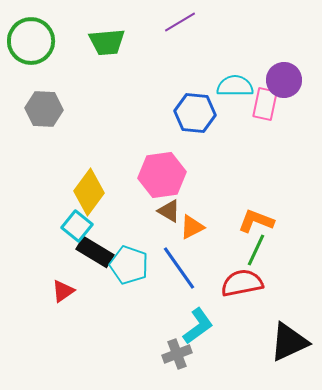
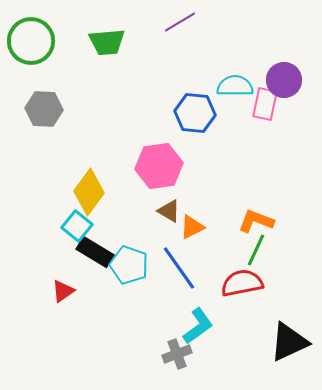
pink hexagon: moved 3 px left, 9 px up
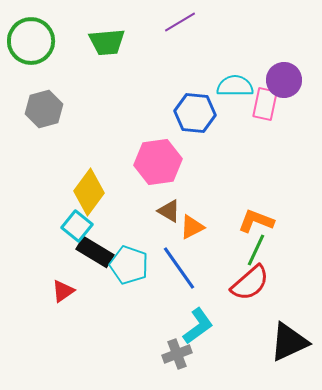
gray hexagon: rotated 18 degrees counterclockwise
pink hexagon: moved 1 px left, 4 px up
red semicircle: moved 8 px right; rotated 150 degrees clockwise
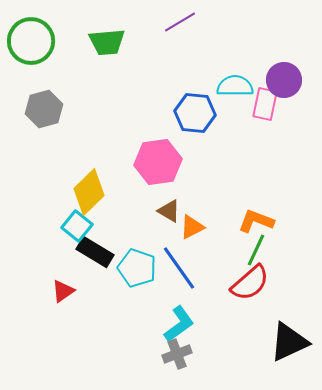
yellow diamond: rotated 9 degrees clockwise
cyan pentagon: moved 8 px right, 3 px down
cyan L-shape: moved 19 px left, 2 px up
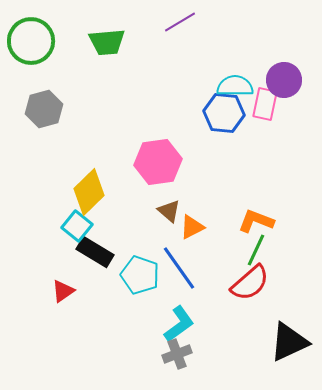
blue hexagon: moved 29 px right
brown triangle: rotated 10 degrees clockwise
cyan pentagon: moved 3 px right, 7 px down
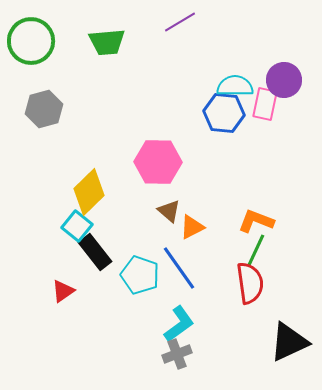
pink hexagon: rotated 9 degrees clockwise
black rectangle: rotated 21 degrees clockwise
red semicircle: rotated 57 degrees counterclockwise
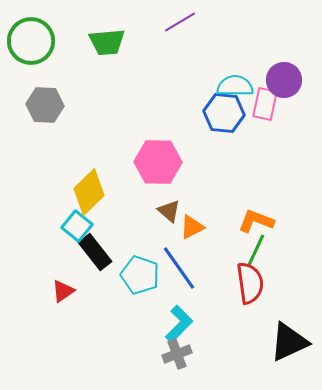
gray hexagon: moved 1 px right, 4 px up; rotated 18 degrees clockwise
cyan L-shape: rotated 9 degrees counterclockwise
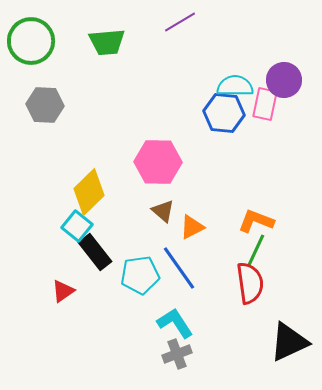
brown triangle: moved 6 px left
cyan pentagon: rotated 27 degrees counterclockwise
cyan L-shape: moved 4 px left, 1 px up; rotated 78 degrees counterclockwise
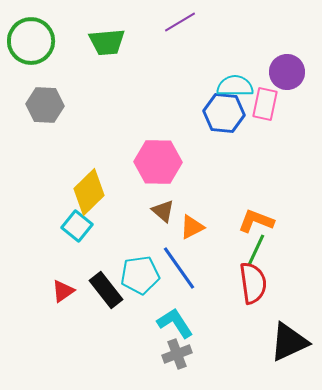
purple circle: moved 3 px right, 8 px up
black rectangle: moved 11 px right, 38 px down
red semicircle: moved 3 px right
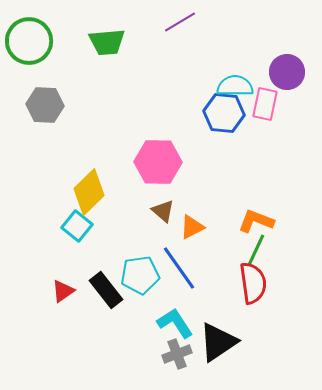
green circle: moved 2 px left
black triangle: moved 71 px left; rotated 9 degrees counterclockwise
